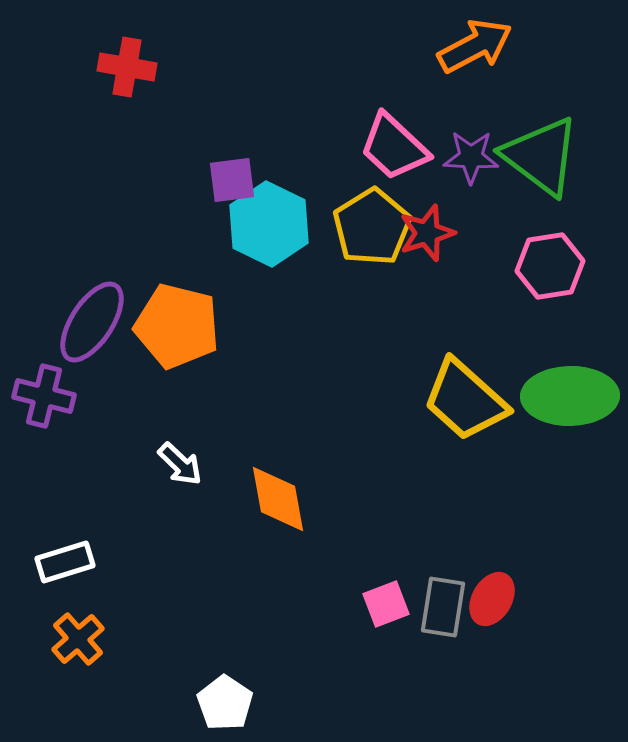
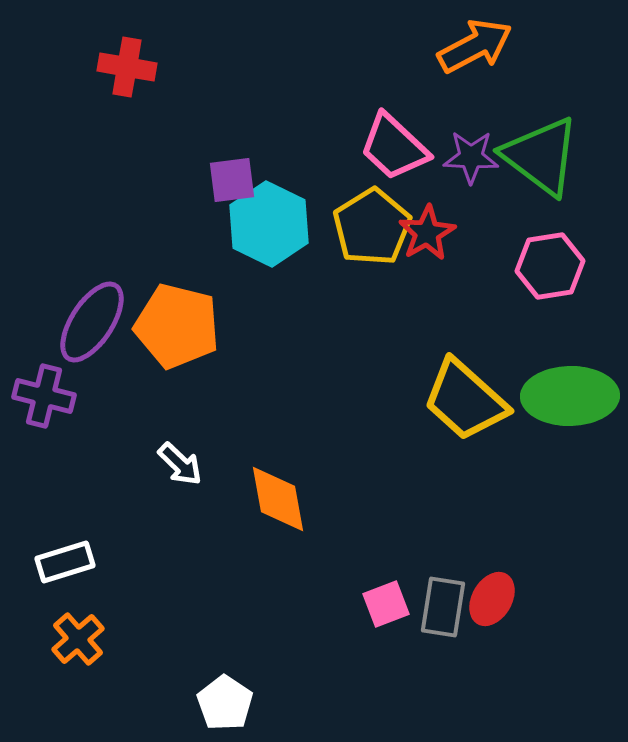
red star: rotated 12 degrees counterclockwise
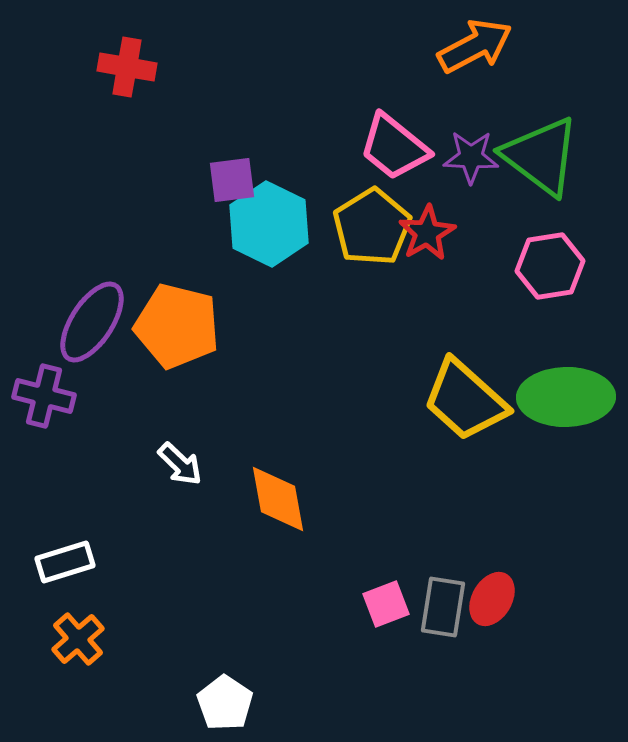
pink trapezoid: rotated 4 degrees counterclockwise
green ellipse: moved 4 px left, 1 px down
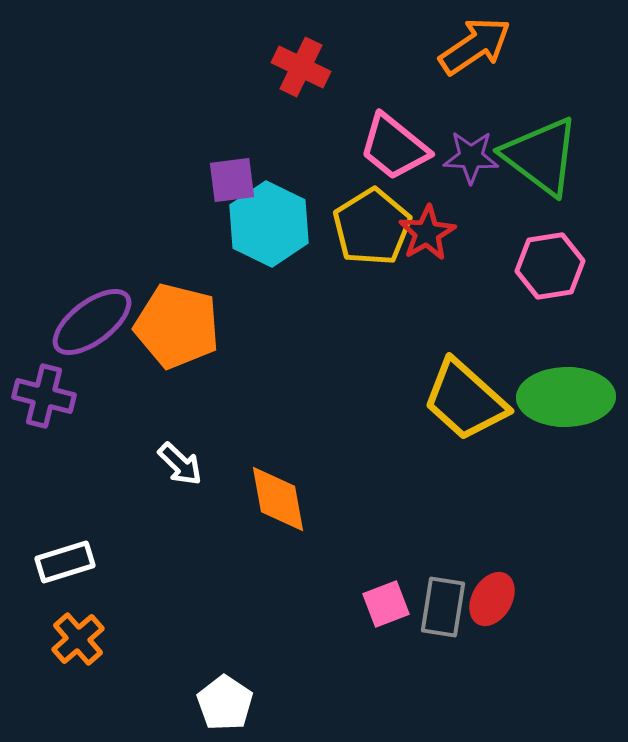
orange arrow: rotated 6 degrees counterclockwise
red cross: moved 174 px right; rotated 16 degrees clockwise
purple ellipse: rotated 20 degrees clockwise
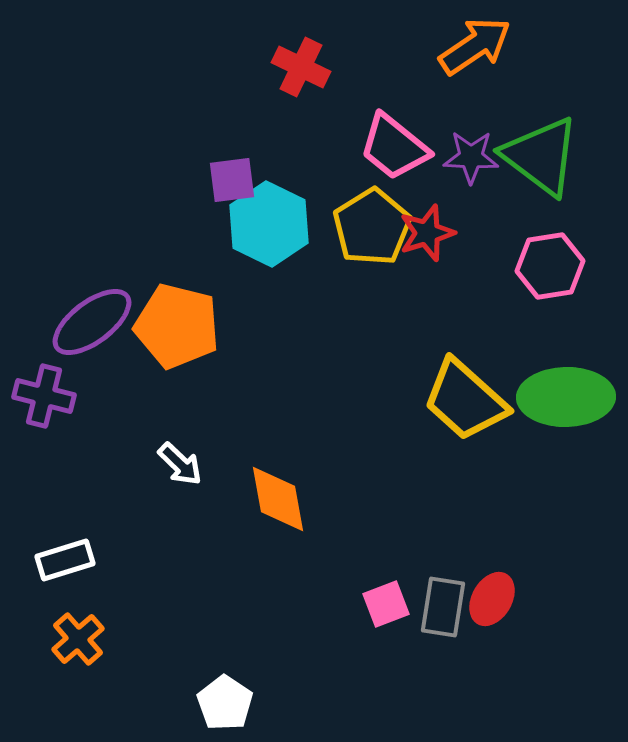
red star: rotated 12 degrees clockwise
white rectangle: moved 2 px up
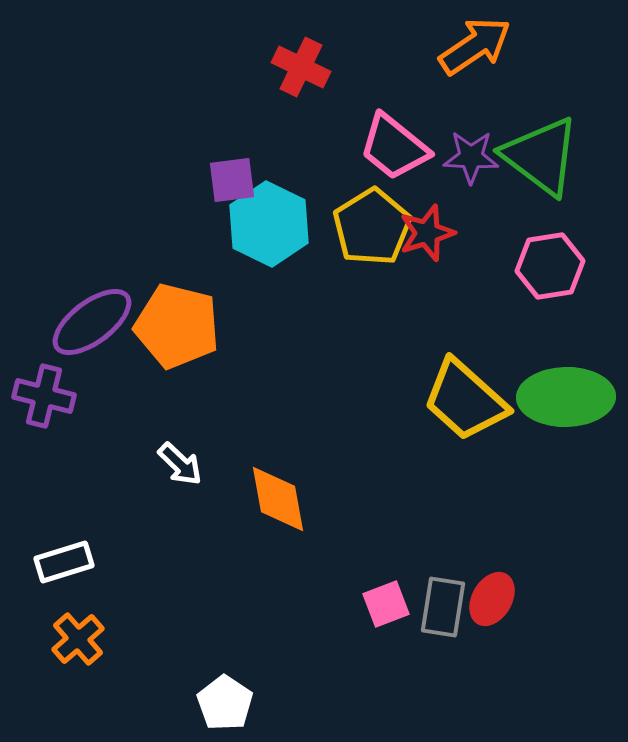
white rectangle: moved 1 px left, 2 px down
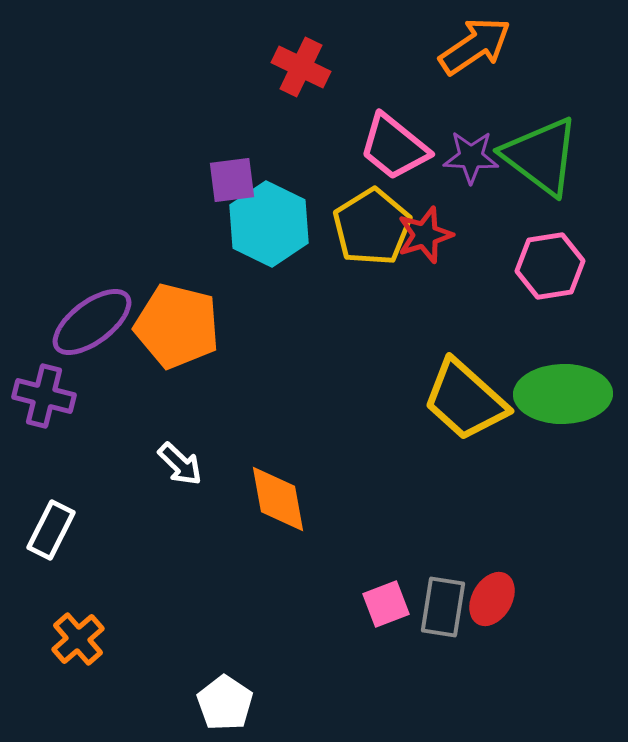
red star: moved 2 px left, 2 px down
green ellipse: moved 3 px left, 3 px up
white rectangle: moved 13 px left, 32 px up; rotated 46 degrees counterclockwise
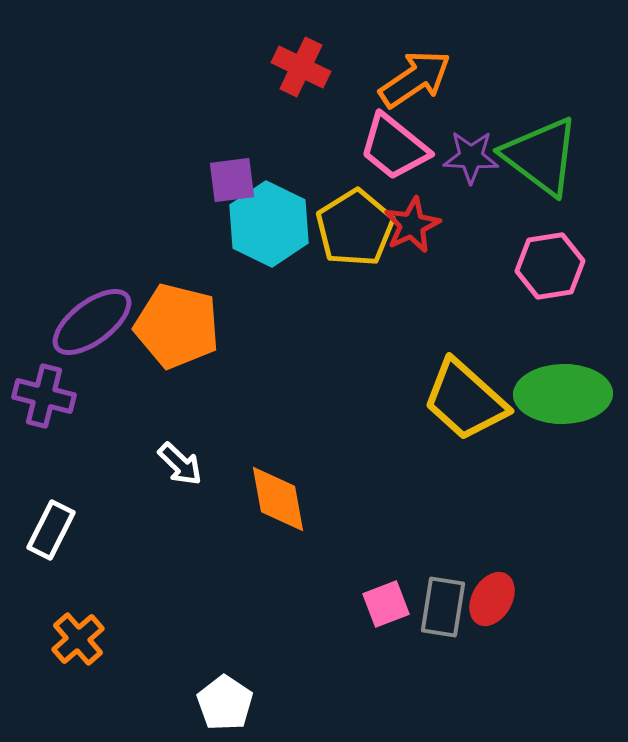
orange arrow: moved 60 px left, 33 px down
yellow pentagon: moved 17 px left, 1 px down
red star: moved 13 px left, 10 px up; rotated 8 degrees counterclockwise
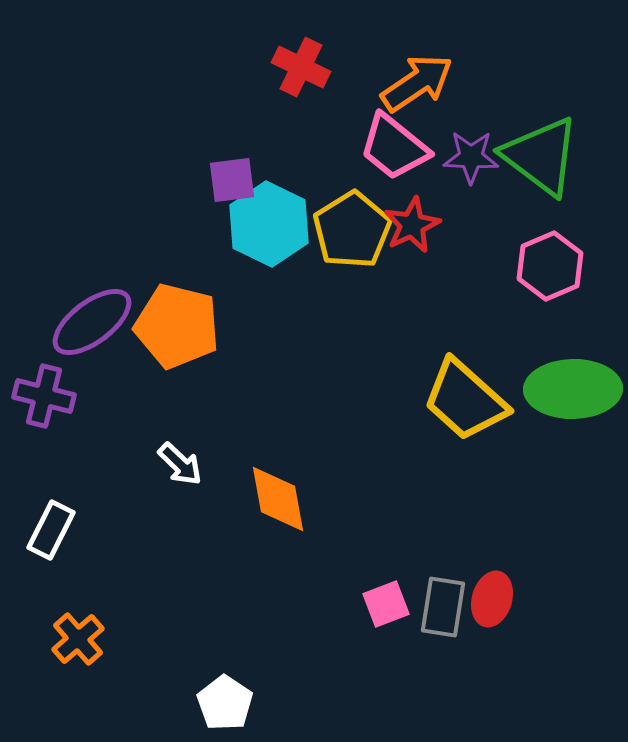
orange arrow: moved 2 px right, 4 px down
yellow pentagon: moved 3 px left, 2 px down
pink hexagon: rotated 14 degrees counterclockwise
green ellipse: moved 10 px right, 5 px up
red ellipse: rotated 14 degrees counterclockwise
